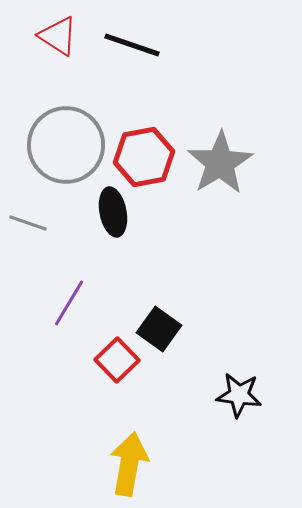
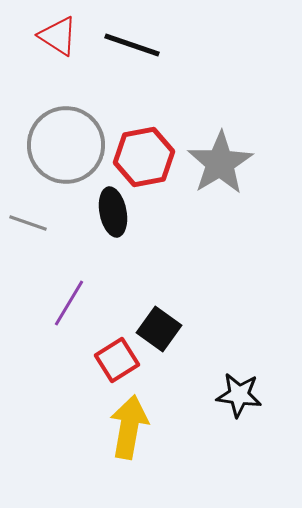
red square: rotated 12 degrees clockwise
yellow arrow: moved 37 px up
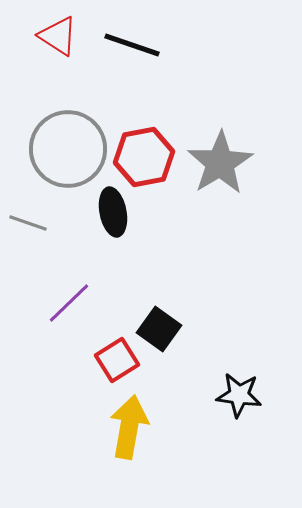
gray circle: moved 2 px right, 4 px down
purple line: rotated 15 degrees clockwise
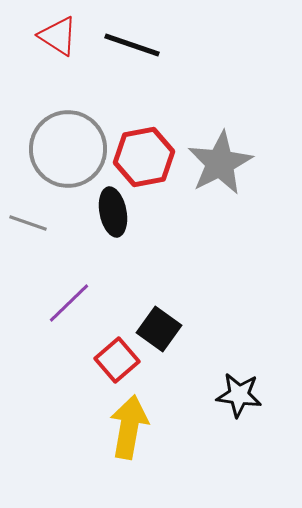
gray star: rotated 4 degrees clockwise
red square: rotated 9 degrees counterclockwise
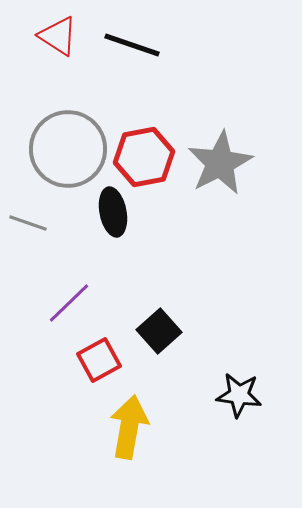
black square: moved 2 px down; rotated 12 degrees clockwise
red square: moved 18 px left; rotated 12 degrees clockwise
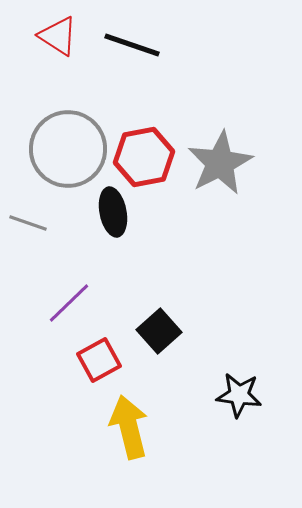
yellow arrow: rotated 24 degrees counterclockwise
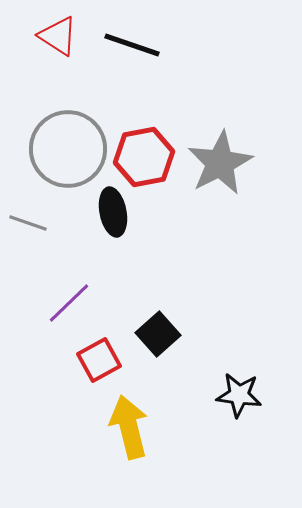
black square: moved 1 px left, 3 px down
